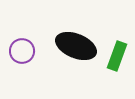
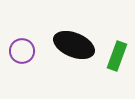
black ellipse: moved 2 px left, 1 px up
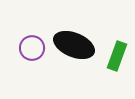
purple circle: moved 10 px right, 3 px up
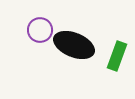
purple circle: moved 8 px right, 18 px up
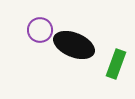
green rectangle: moved 1 px left, 8 px down
